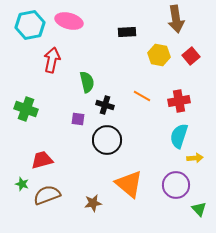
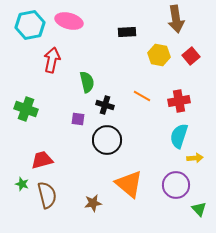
brown semicircle: rotated 96 degrees clockwise
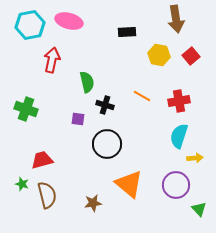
black circle: moved 4 px down
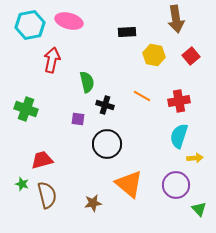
yellow hexagon: moved 5 px left
